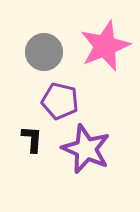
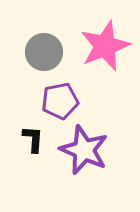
purple pentagon: rotated 24 degrees counterclockwise
black L-shape: moved 1 px right
purple star: moved 2 px left, 1 px down
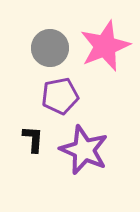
gray circle: moved 6 px right, 4 px up
purple pentagon: moved 5 px up
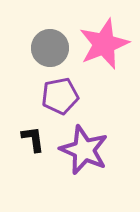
pink star: moved 1 px left, 2 px up
black L-shape: rotated 12 degrees counterclockwise
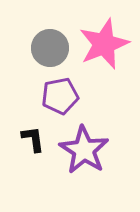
purple star: rotated 9 degrees clockwise
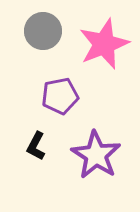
gray circle: moved 7 px left, 17 px up
black L-shape: moved 3 px right, 7 px down; rotated 144 degrees counterclockwise
purple star: moved 12 px right, 5 px down
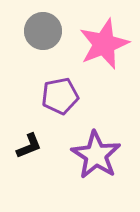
black L-shape: moved 7 px left; rotated 140 degrees counterclockwise
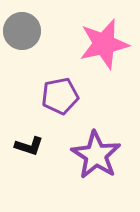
gray circle: moved 21 px left
pink star: rotated 9 degrees clockwise
black L-shape: rotated 40 degrees clockwise
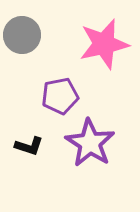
gray circle: moved 4 px down
purple star: moved 6 px left, 12 px up
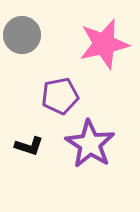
purple star: moved 1 px down
